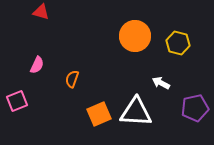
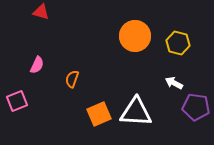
white arrow: moved 13 px right
purple pentagon: moved 1 px right, 1 px up; rotated 20 degrees clockwise
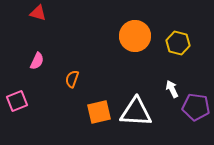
red triangle: moved 3 px left, 1 px down
pink semicircle: moved 4 px up
white arrow: moved 2 px left, 6 px down; rotated 36 degrees clockwise
orange square: moved 2 px up; rotated 10 degrees clockwise
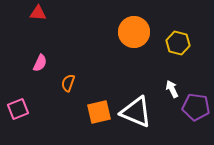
red triangle: rotated 12 degrees counterclockwise
orange circle: moved 1 px left, 4 px up
pink semicircle: moved 3 px right, 2 px down
orange semicircle: moved 4 px left, 4 px down
pink square: moved 1 px right, 8 px down
white triangle: rotated 20 degrees clockwise
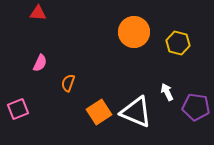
white arrow: moved 5 px left, 3 px down
orange square: rotated 20 degrees counterclockwise
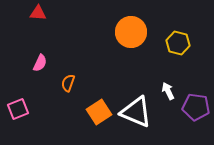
orange circle: moved 3 px left
white arrow: moved 1 px right, 1 px up
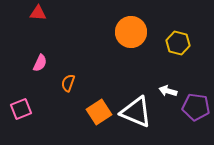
white arrow: rotated 48 degrees counterclockwise
pink square: moved 3 px right
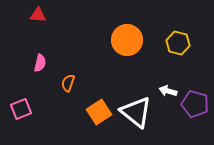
red triangle: moved 2 px down
orange circle: moved 4 px left, 8 px down
pink semicircle: rotated 12 degrees counterclockwise
purple pentagon: moved 1 px left, 3 px up; rotated 8 degrees clockwise
white triangle: rotated 16 degrees clockwise
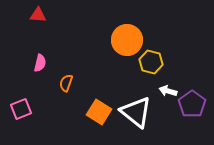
yellow hexagon: moved 27 px left, 19 px down
orange semicircle: moved 2 px left
purple pentagon: moved 3 px left; rotated 20 degrees clockwise
orange square: rotated 25 degrees counterclockwise
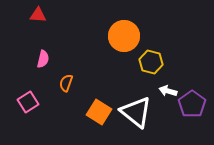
orange circle: moved 3 px left, 4 px up
pink semicircle: moved 3 px right, 4 px up
pink square: moved 7 px right, 7 px up; rotated 10 degrees counterclockwise
